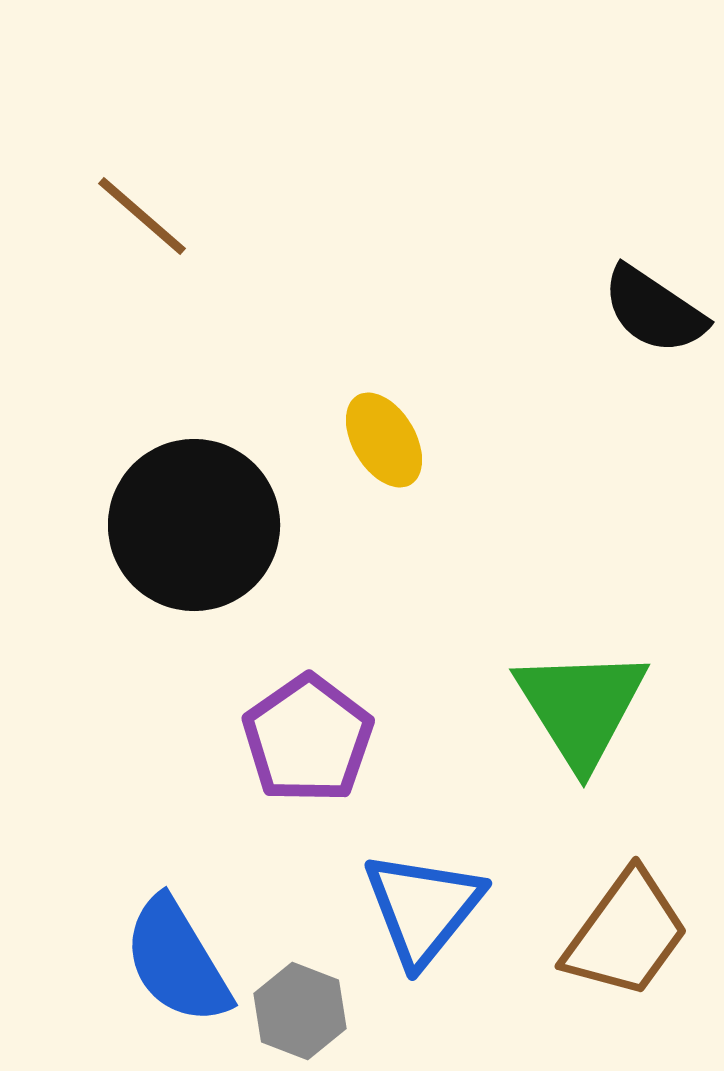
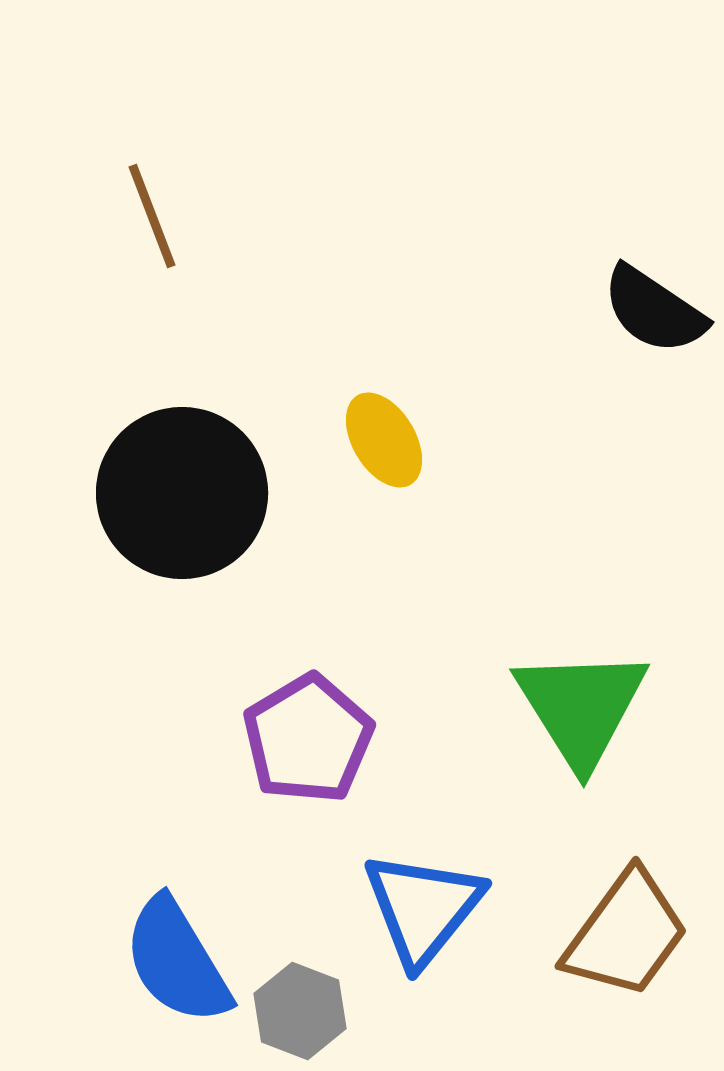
brown line: moved 10 px right; rotated 28 degrees clockwise
black circle: moved 12 px left, 32 px up
purple pentagon: rotated 4 degrees clockwise
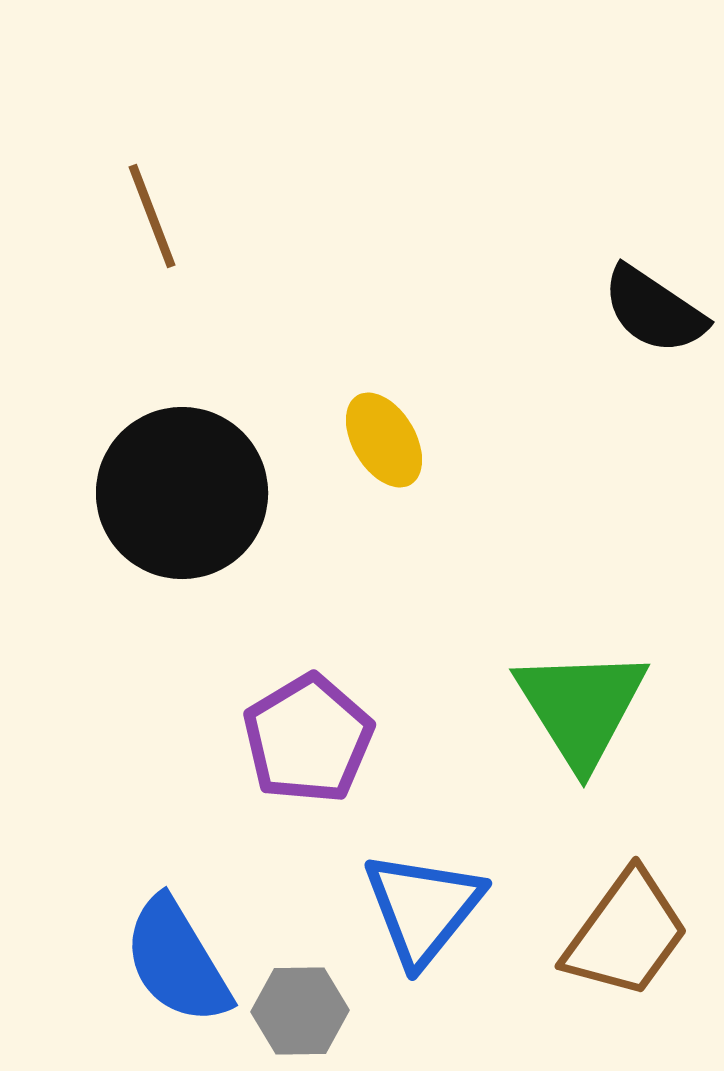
gray hexagon: rotated 22 degrees counterclockwise
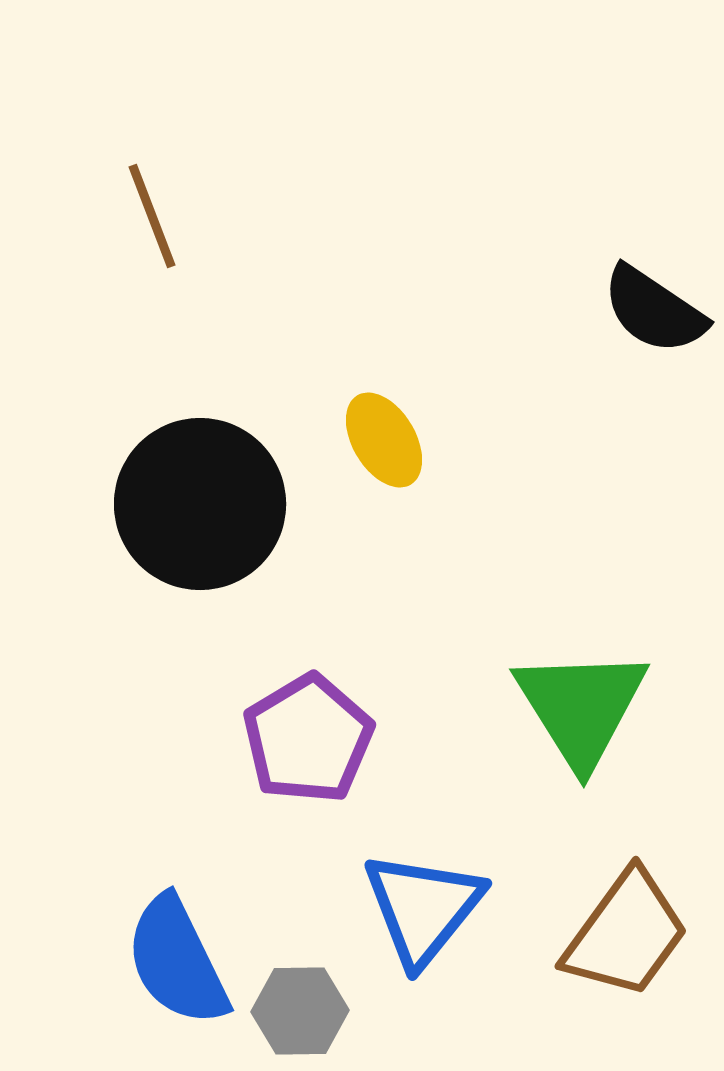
black circle: moved 18 px right, 11 px down
blue semicircle: rotated 5 degrees clockwise
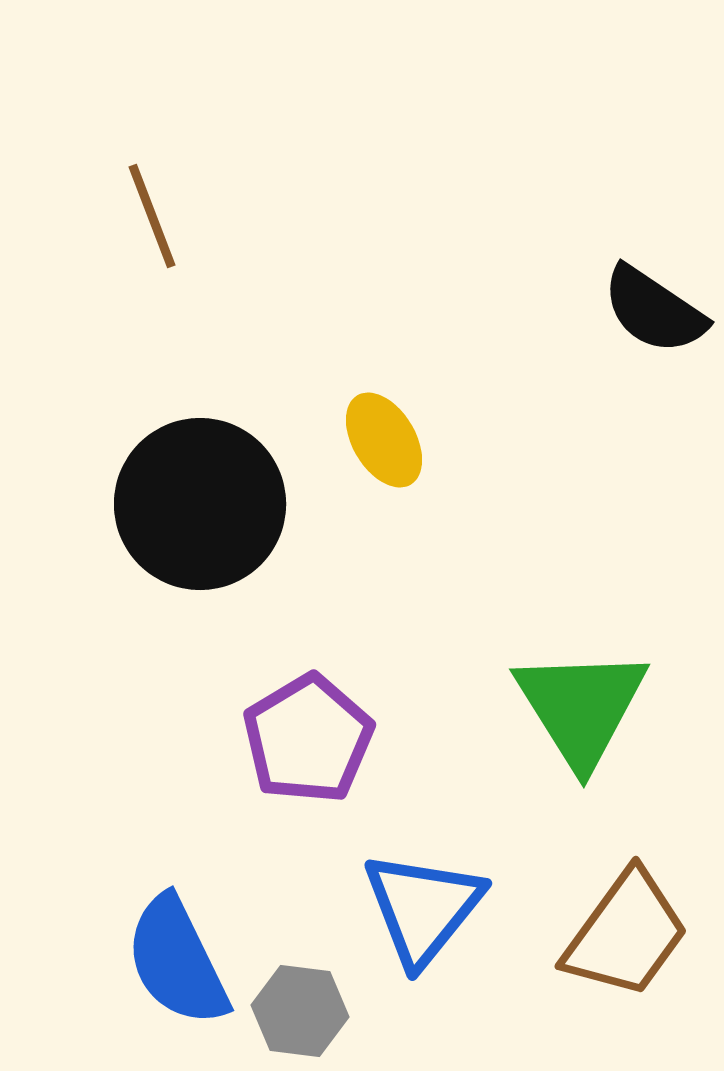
gray hexagon: rotated 8 degrees clockwise
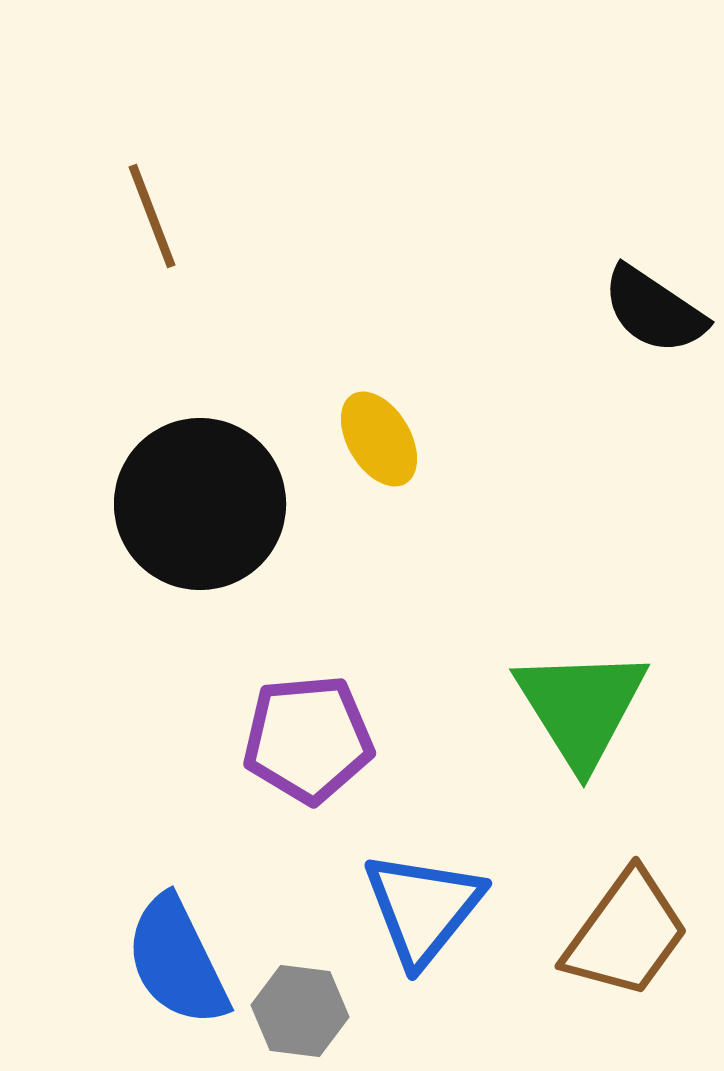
yellow ellipse: moved 5 px left, 1 px up
purple pentagon: rotated 26 degrees clockwise
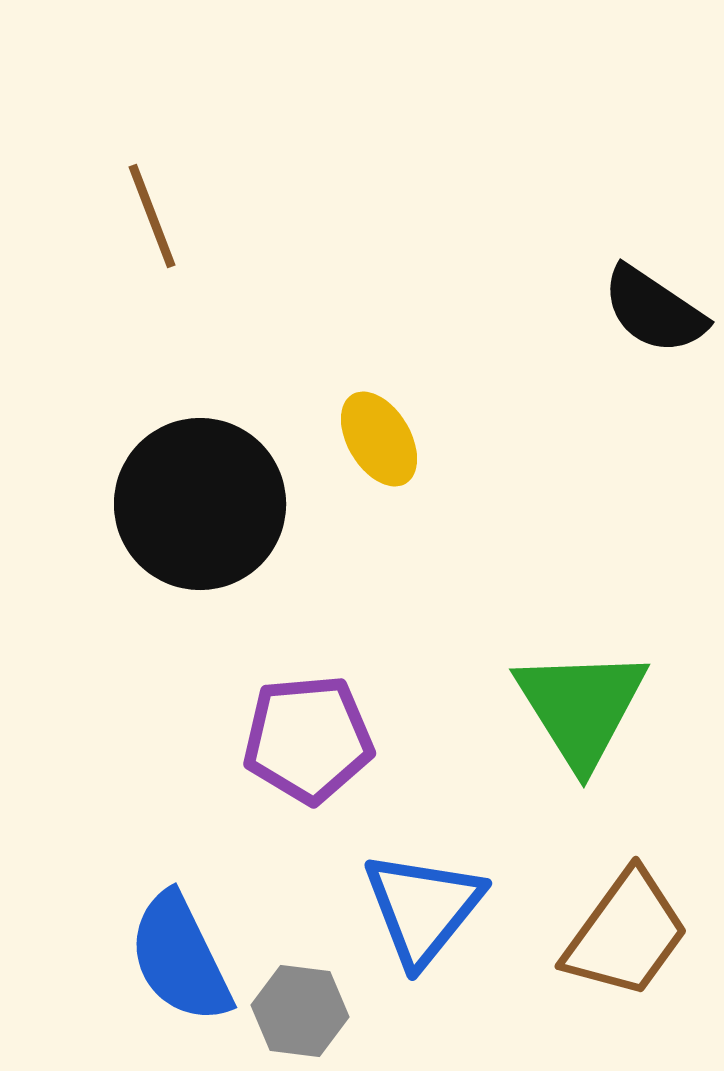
blue semicircle: moved 3 px right, 3 px up
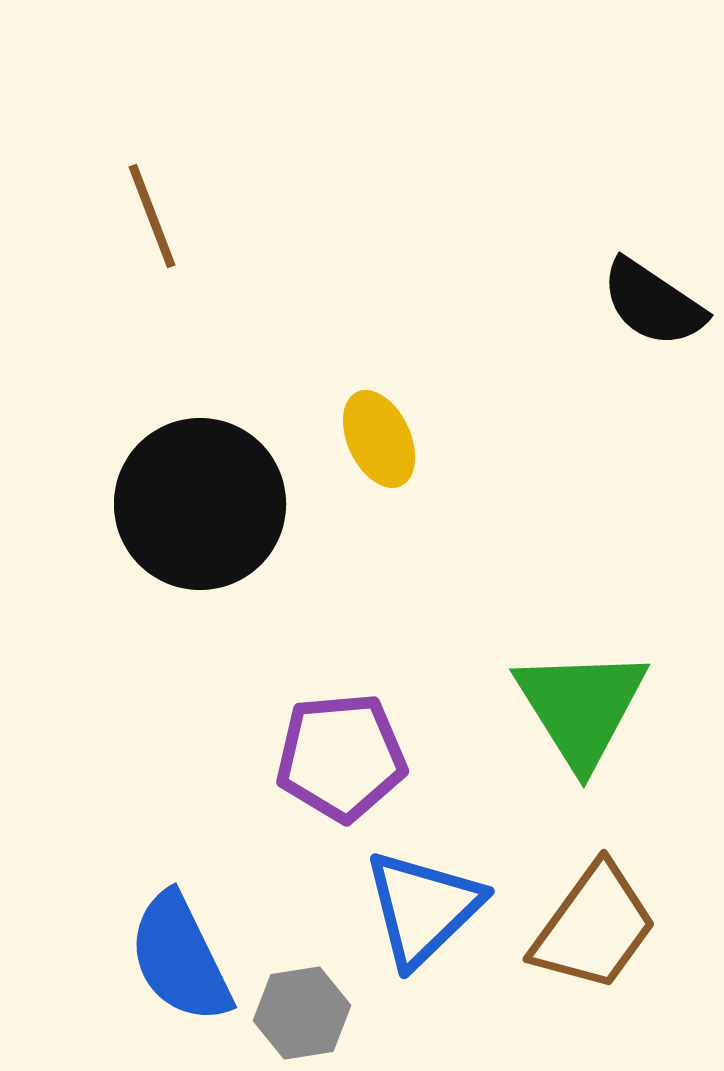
black semicircle: moved 1 px left, 7 px up
yellow ellipse: rotated 6 degrees clockwise
purple pentagon: moved 33 px right, 18 px down
blue triangle: rotated 7 degrees clockwise
brown trapezoid: moved 32 px left, 7 px up
gray hexagon: moved 2 px right, 2 px down; rotated 16 degrees counterclockwise
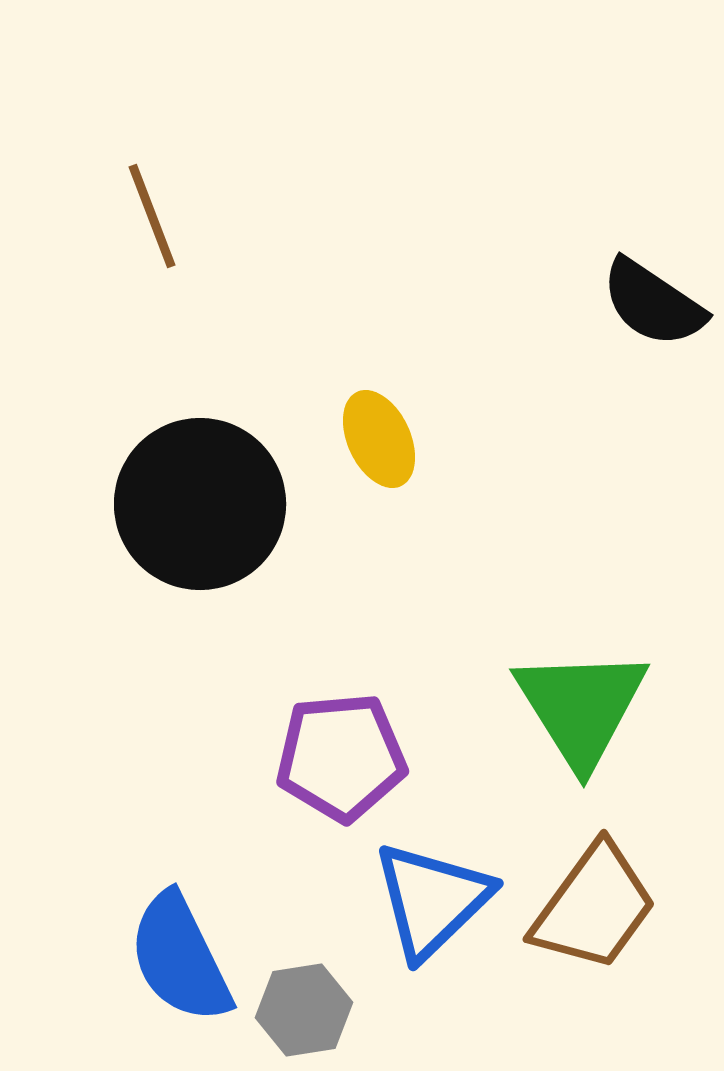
blue triangle: moved 9 px right, 8 px up
brown trapezoid: moved 20 px up
gray hexagon: moved 2 px right, 3 px up
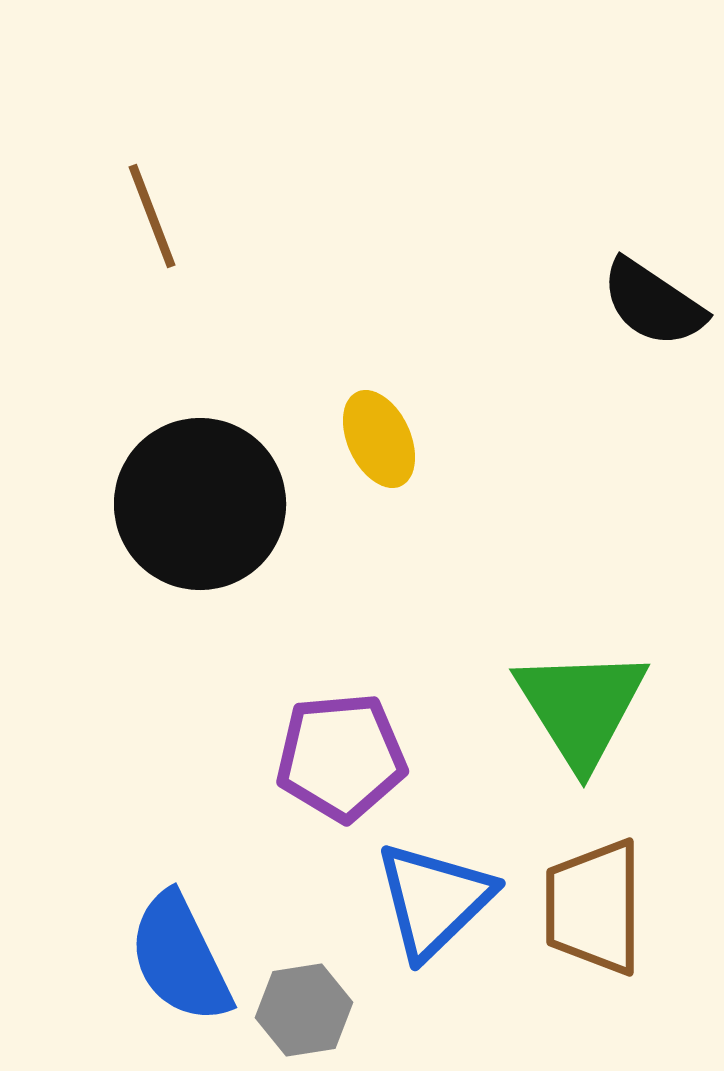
blue triangle: moved 2 px right
brown trapezoid: rotated 144 degrees clockwise
